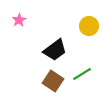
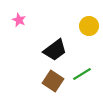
pink star: rotated 16 degrees counterclockwise
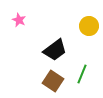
green line: rotated 36 degrees counterclockwise
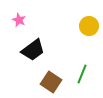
black trapezoid: moved 22 px left
brown square: moved 2 px left, 1 px down
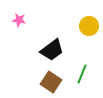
pink star: rotated 16 degrees counterclockwise
black trapezoid: moved 19 px right
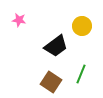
yellow circle: moved 7 px left
black trapezoid: moved 4 px right, 4 px up
green line: moved 1 px left
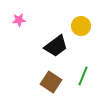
pink star: rotated 16 degrees counterclockwise
yellow circle: moved 1 px left
green line: moved 2 px right, 2 px down
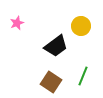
pink star: moved 2 px left, 3 px down; rotated 16 degrees counterclockwise
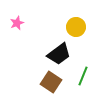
yellow circle: moved 5 px left, 1 px down
black trapezoid: moved 3 px right, 8 px down
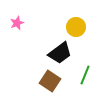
black trapezoid: moved 1 px right, 1 px up
green line: moved 2 px right, 1 px up
brown square: moved 1 px left, 1 px up
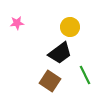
pink star: rotated 16 degrees clockwise
yellow circle: moved 6 px left
green line: rotated 48 degrees counterclockwise
